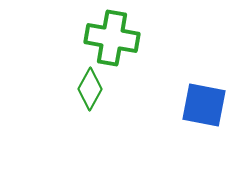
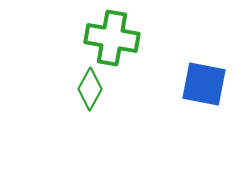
blue square: moved 21 px up
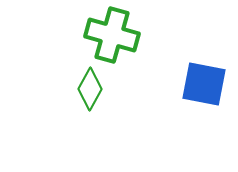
green cross: moved 3 px up; rotated 6 degrees clockwise
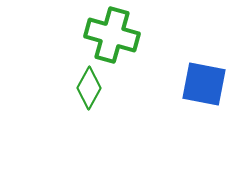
green diamond: moved 1 px left, 1 px up
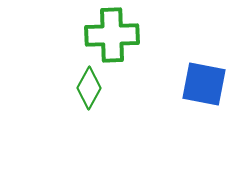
green cross: rotated 18 degrees counterclockwise
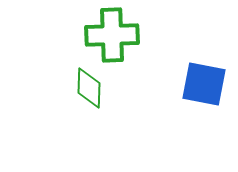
green diamond: rotated 27 degrees counterclockwise
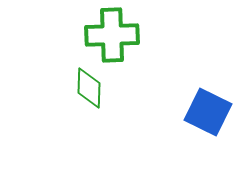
blue square: moved 4 px right, 28 px down; rotated 15 degrees clockwise
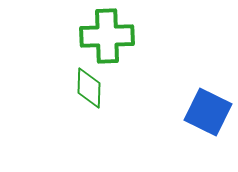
green cross: moved 5 px left, 1 px down
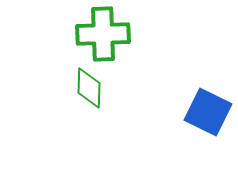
green cross: moved 4 px left, 2 px up
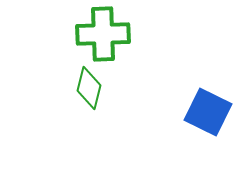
green diamond: rotated 12 degrees clockwise
